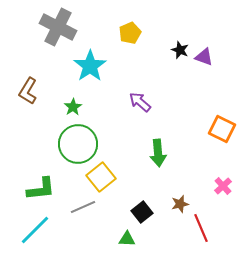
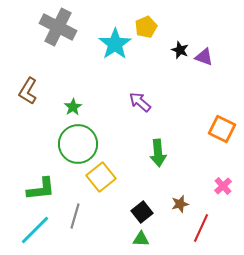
yellow pentagon: moved 16 px right, 6 px up
cyan star: moved 25 px right, 22 px up
gray line: moved 8 px left, 9 px down; rotated 50 degrees counterclockwise
red line: rotated 48 degrees clockwise
green triangle: moved 14 px right
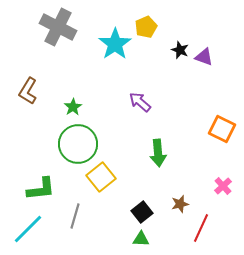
cyan line: moved 7 px left, 1 px up
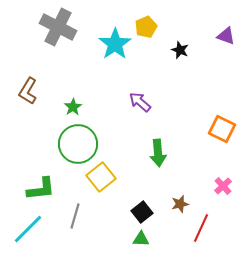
purple triangle: moved 22 px right, 21 px up
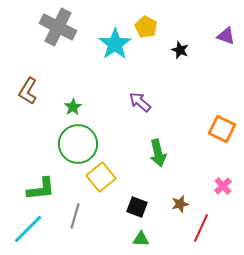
yellow pentagon: rotated 20 degrees counterclockwise
green arrow: rotated 8 degrees counterclockwise
black square: moved 5 px left, 5 px up; rotated 30 degrees counterclockwise
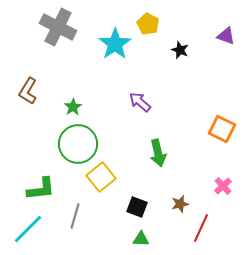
yellow pentagon: moved 2 px right, 3 px up
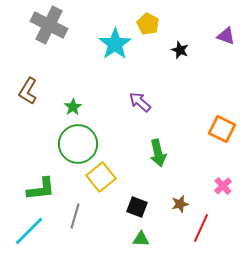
gray cross: moved 9 px left, 2 px up
cyan line: moved 1 px right, 2 px down
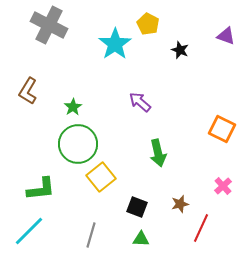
gray line: moved 16 px right, 19 px down
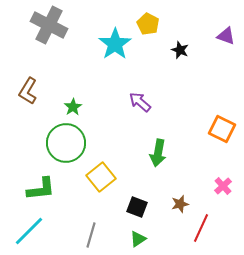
green circle: moved 12 px left, 1 px up
green arrow: rotated 24 degrees clockwise
green triangle: moved 3 px left; rotated 36 degrees counterclockwise
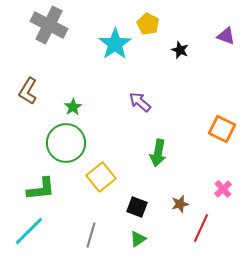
pink cross: moved 3 px down
